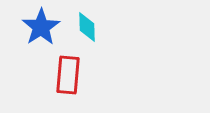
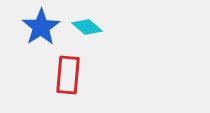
cyan diamond: rotated 48 degrees counterclockwise
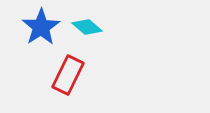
red rectangle: rotated 21 degrees clockwise
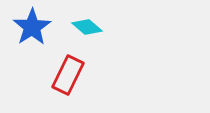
blue star: moved 9 px left
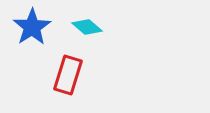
red rectangle: rotated 9 degrees counterclockwise
